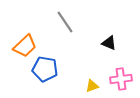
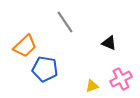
pink cross: rotated 20 degrees counterclockwise
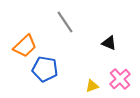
pink cross: moved 1 px left; rotated 15 degrees counterclockwise
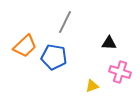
gray line: rotated 60 degrees clockwise
black triangle: rotated 21 degrees counterclockwise
blue pentagon: moved 9 px right, 12 px up
pink cross: moved 7 px up; rotated 30 degrees counterclockwise
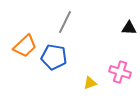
black triangle: moved 20 px right, 15 px up
yellow triangle: moved 2 px left, 3 px up
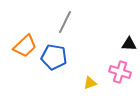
black triangle: moved 16 px down
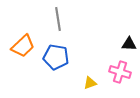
gray line: moved 7 px left, 3 px up; rotated 35 degrees counterclockwise
orange trapezoid: moved 2 px left
blue pentagon: moved 2 px right
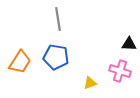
orange trapezoid: moved 3 px left, 16 px down; rotated 15 degrees counterclockwise
pink cross: moved 1 px up
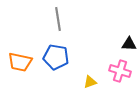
orange trapezoid: rotated 70 degrees clockwise
yellow triangle: moved 1 px up
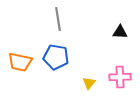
black triangle: moved 9 px left, 12 px up
pink cross: moved 6 px down; rotated 20 degrees counterclockwise
yellow triangle: moved 1 px left, 1 px down; rotated 32 degrees counterclockwise
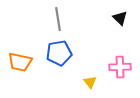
black triangle: moved 14 px up; rotated 42 degrees clockwise
blue pentagon: moved 3 px right, 4 px up; rotated 20 degrees counterclockwise
pink cross: moved 10 px up
yellow triangle: moved 1 px right, 1 px up; rotated 16 degrees counterclockwise
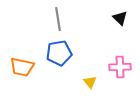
orange trapezoid: moved 2 px right, 5 px down
